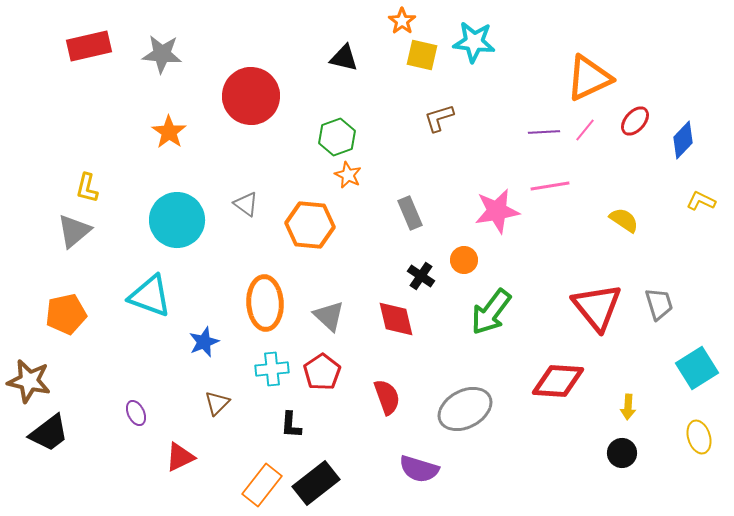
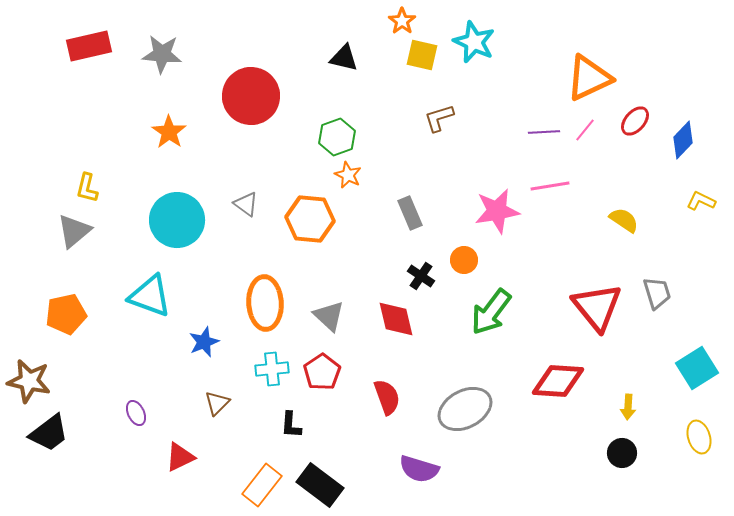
cyan star at (474, 42): rotated 18 degrees clockwise
orange hexagon at (310, 225): moved 6 px up
gray trapezoid at (659, 304): moved 2 px left, 11 px up
black rectangle at (316, 483): moved 4 px right, 2 px down; rotated 75 degrees clockwise
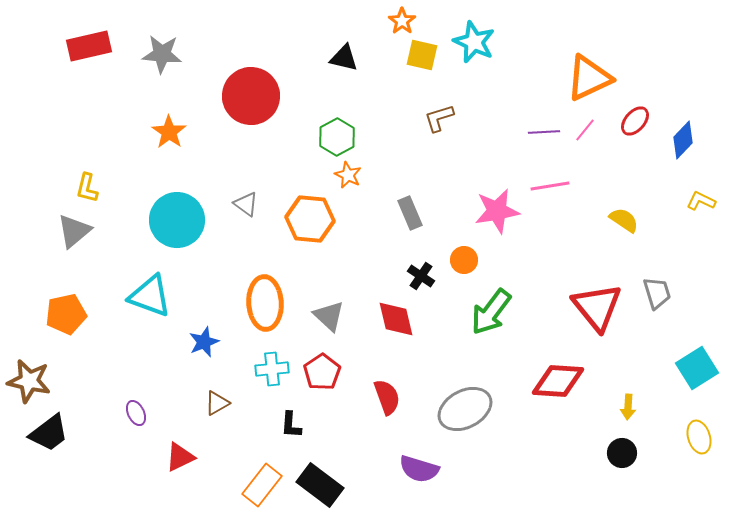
green hexagon at (337, 137): rotated 9 degrees counterclockwise
brown triangle at (217, 403): rotated 16 degrees clockwise
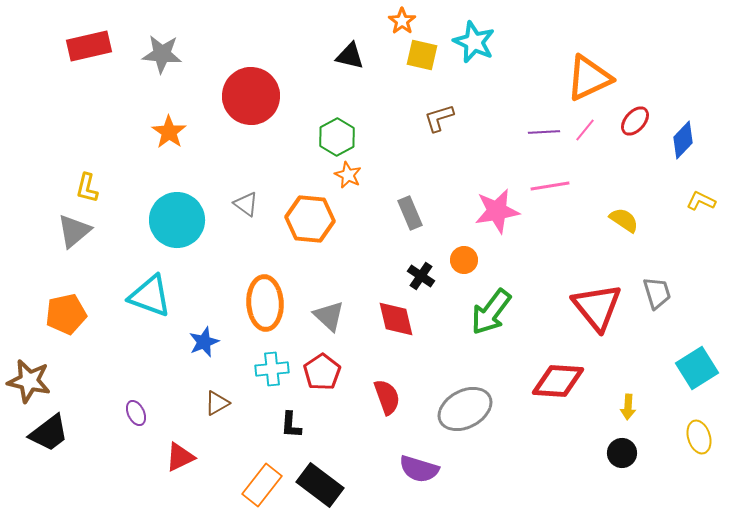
black triangle at (344, 58): moved 6 px right, 2 px up
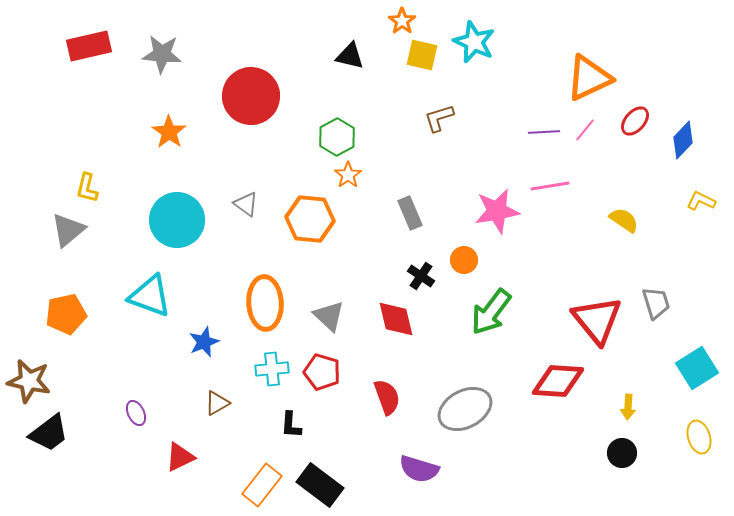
orange star at (348, 175): rotated 12 degrees clockwise
gray triangle at (74, 231): moved 6 px left, 1 px up
gray trapezoid at (657, 293): moved 1 px left, 10 px down
red triangle at (597, 307): moved 13 px down
red pentagon at (322, 372): rotated 21 degrees counterclockwise
